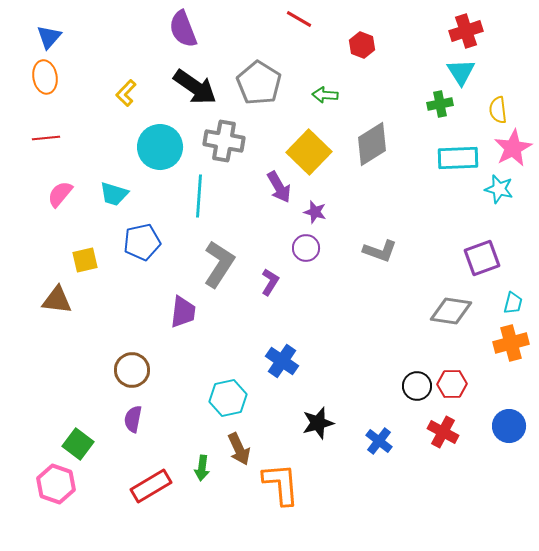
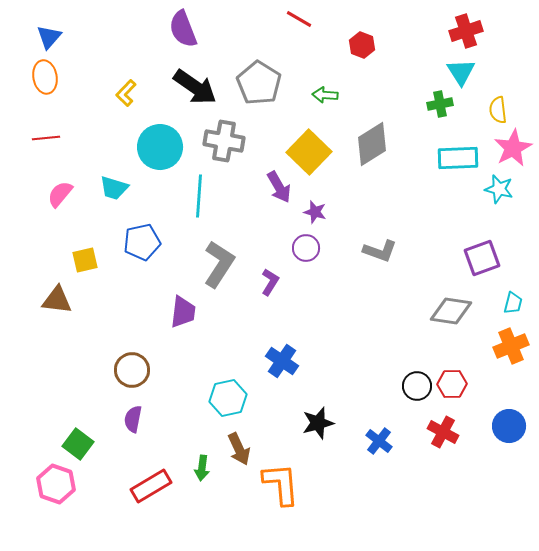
cyan trapezoid at (114, 194): moved 6 px up
orange cross at (511, 343): moved 3 px down; rotated 8 degrees counterclockwise
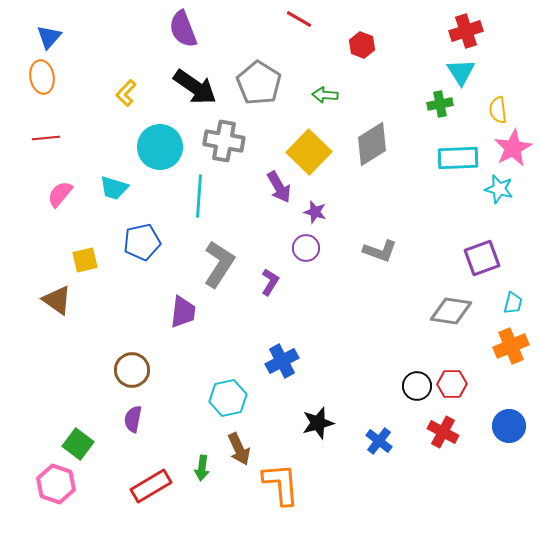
orange ellipse at (45, 77): moved 3 px left
brown triangle at (57, 300): rotated 28 degrees clockwise
blue cross at (282, 361): rotated 28 degrees clockwise
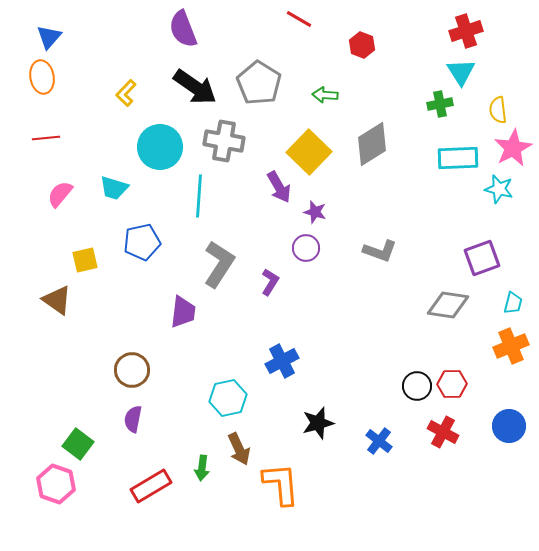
gray diamond at (451, 311): moved 3 px left, 6 px up
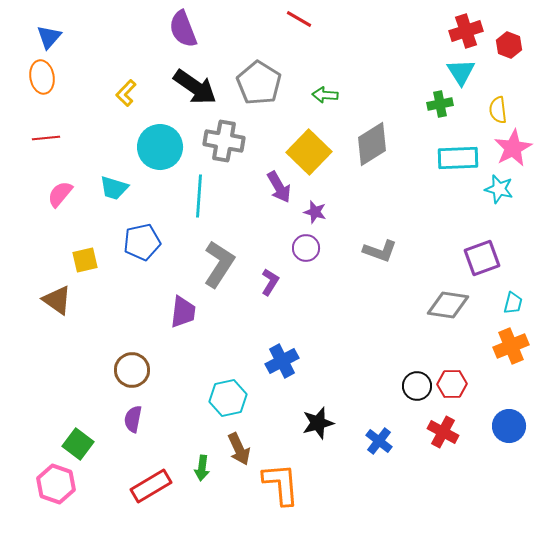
red hexagon at (362, 45): moved 147 px right
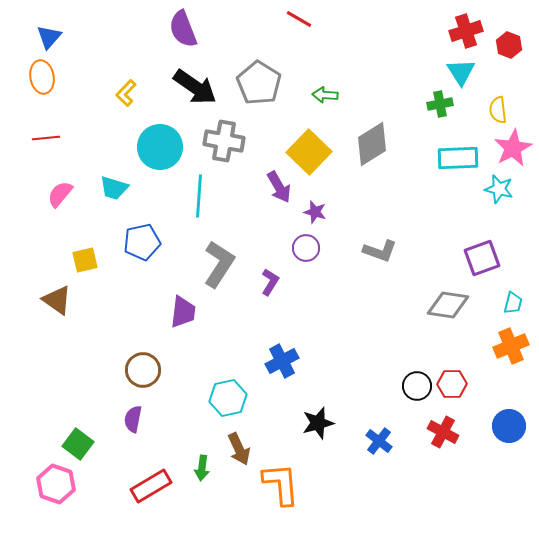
brown circle at (132, 370): moved 11 px right
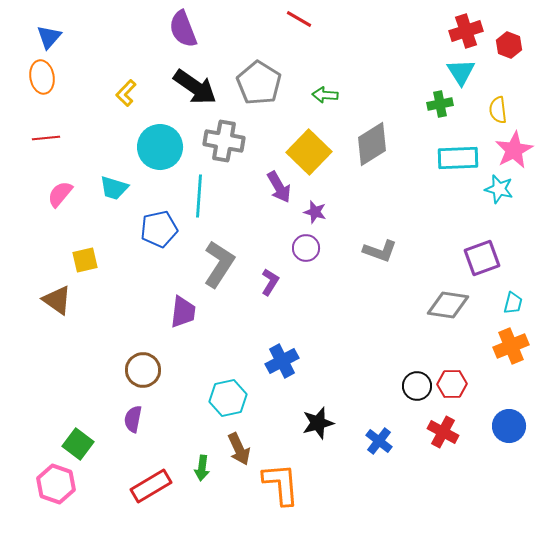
pink star at (513, 148): moved 1 px right, 2 px down
blue pentagon at (142, 242): moved 17 px right, 13 px up
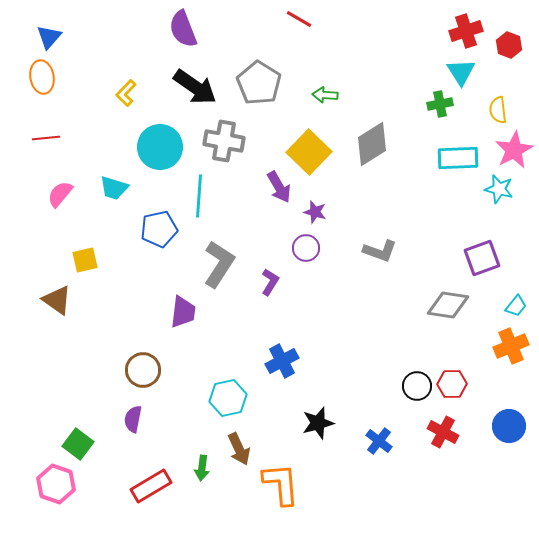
cyan trapezoid at (513, 303): moved 3 px right, 3 px down; rotated 25 degrees clockwise
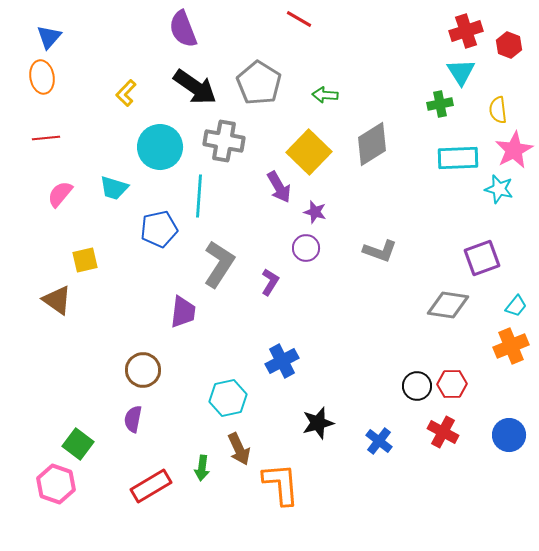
blue circle at (509, 426): moved 9 px down
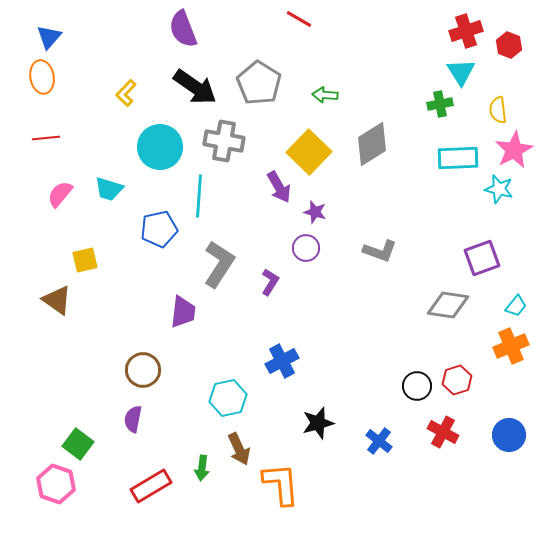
cyan trapezoid at (114, 188): moved 5 px left, 1 px down
red hexagon at (452, 384): moved 5 px right, 4 px up; rotated 16 degrees counterclockwise
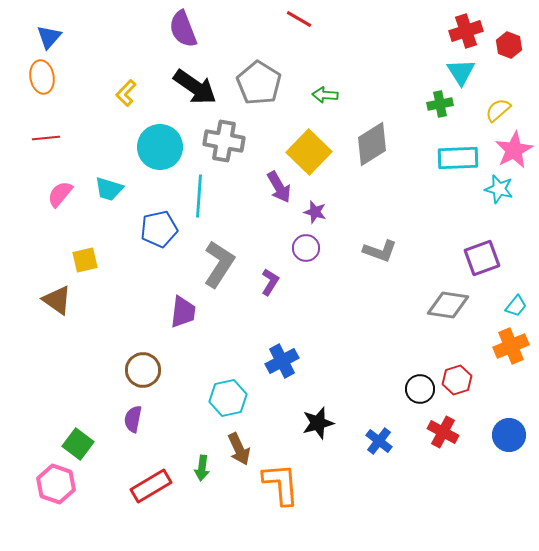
yellow semicircle at (498, 110): rotated 56 degrees clockwise
black circle at (417, 386): moved 3 px right, 3 px down
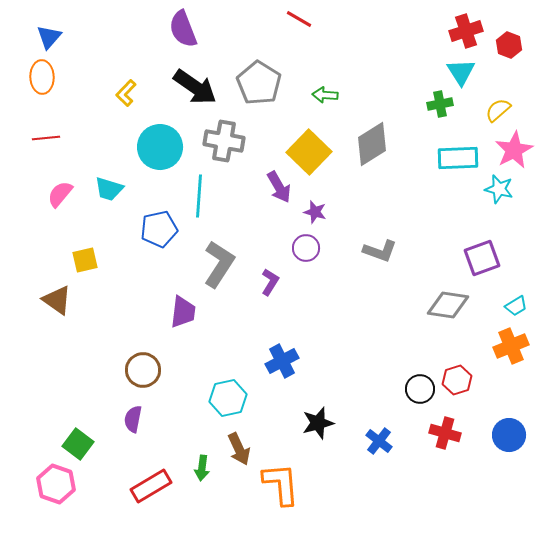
orange ellipse at (42, 77): rotated 8 degrees clockwise
cyan trapezoid at (516, 306): rotated 20 degrees clockwise
red cross at (443, 432): moved 2 px right, 1 px down; rotated 12 degrees counterclockwise
